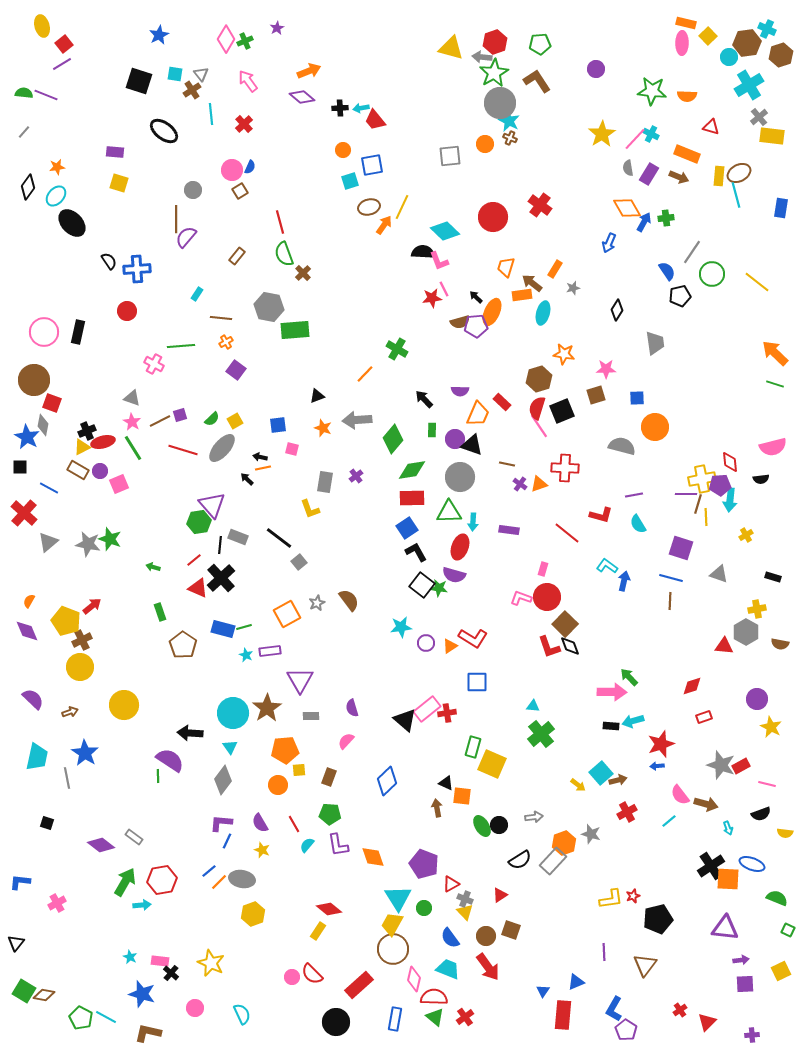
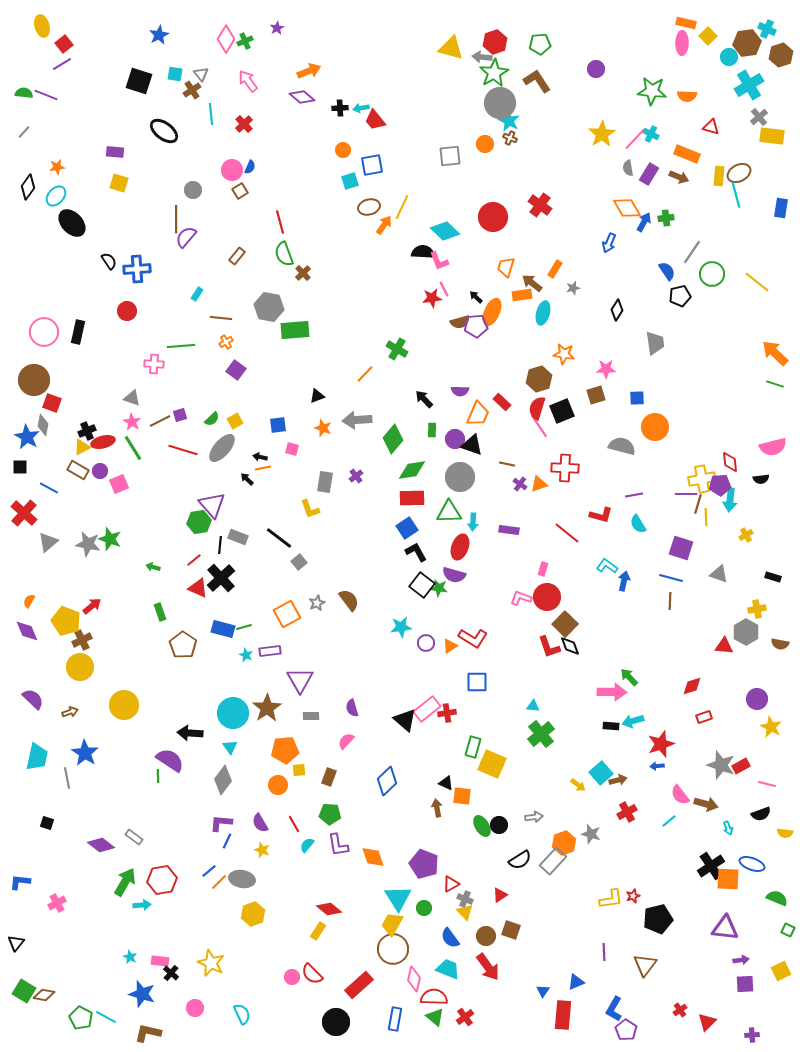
pink cross at (154, 364): rotated 24 degrees counterclockwise
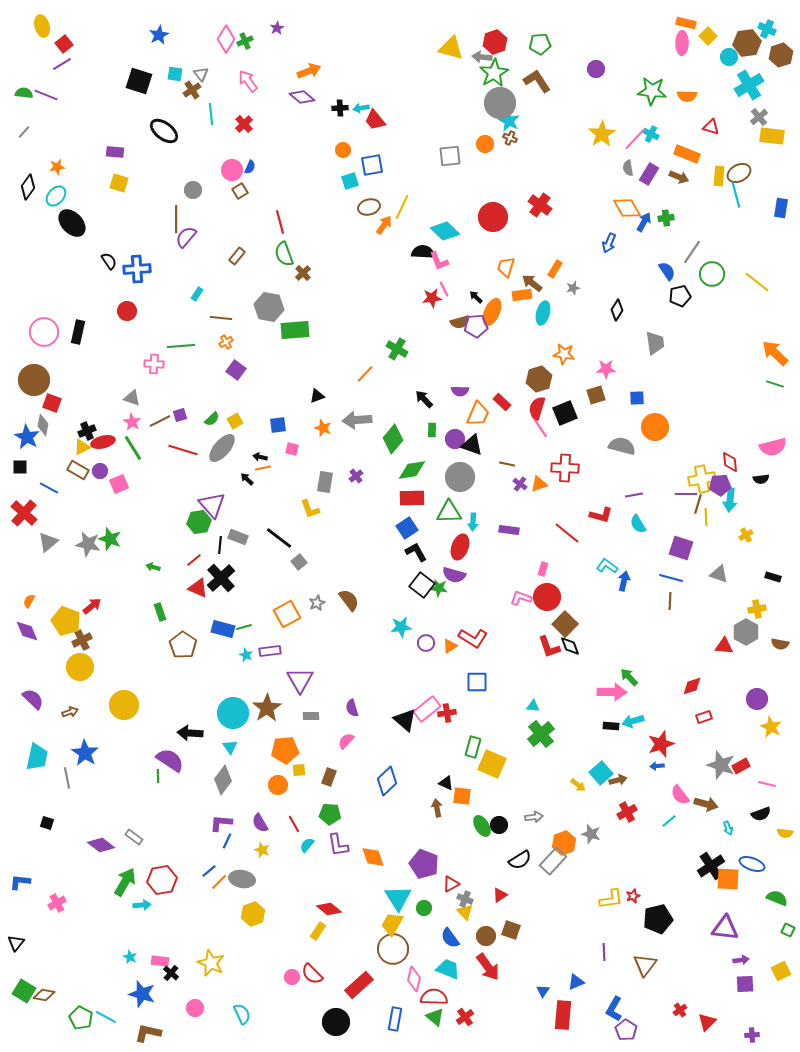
black square at (562, 411): moved 3 px right, 2 px down
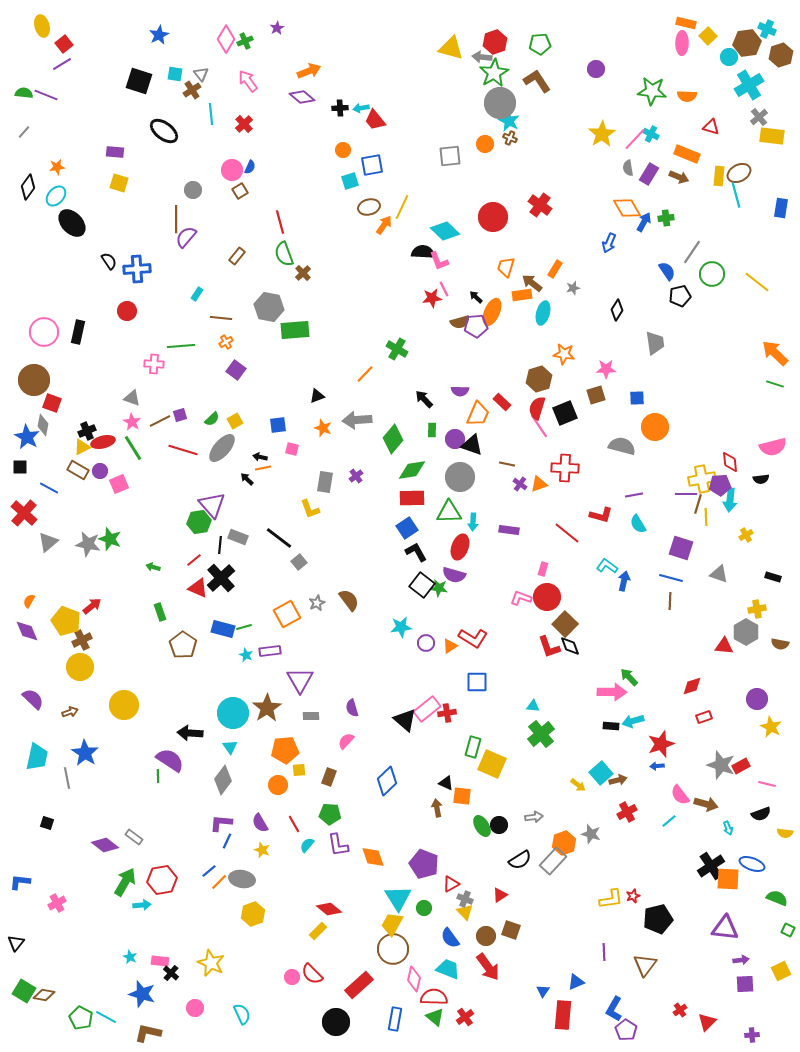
purple diamond at (101, 845): moved 4 px right
yellow rectangle at (318, 931): rotated 12 degrees clockwise
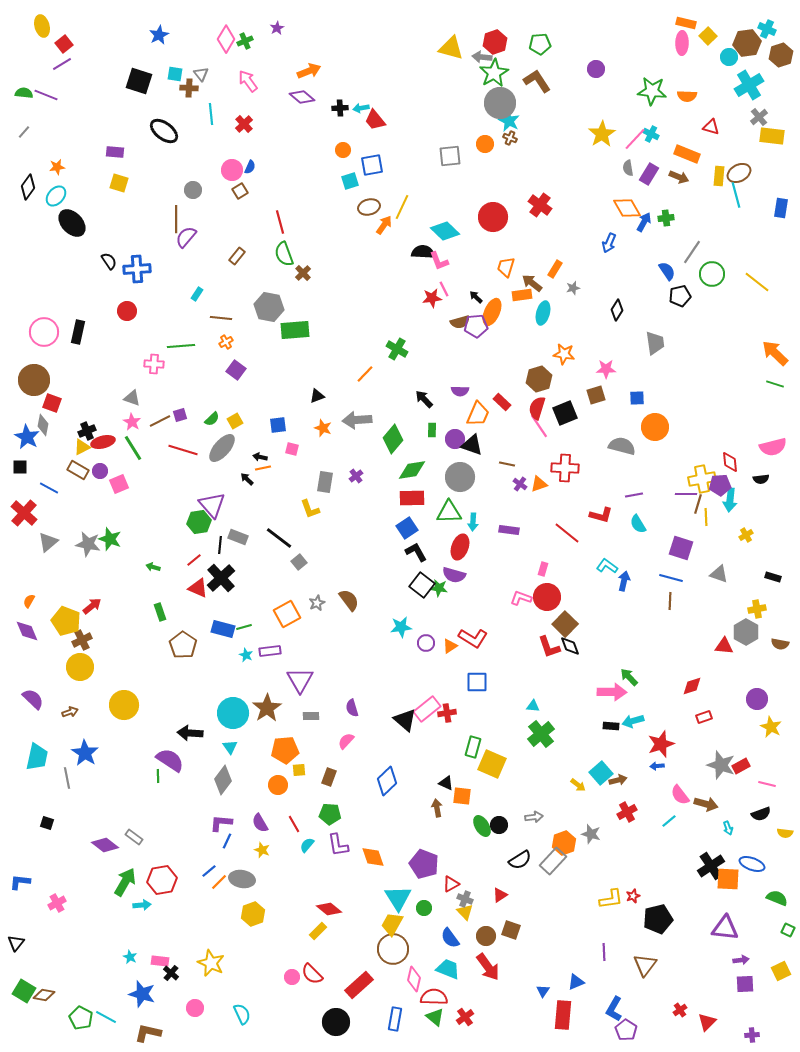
brown cross at (192, 90): moved 3 px left, 2 px up; rotated 36 degrees clockwise
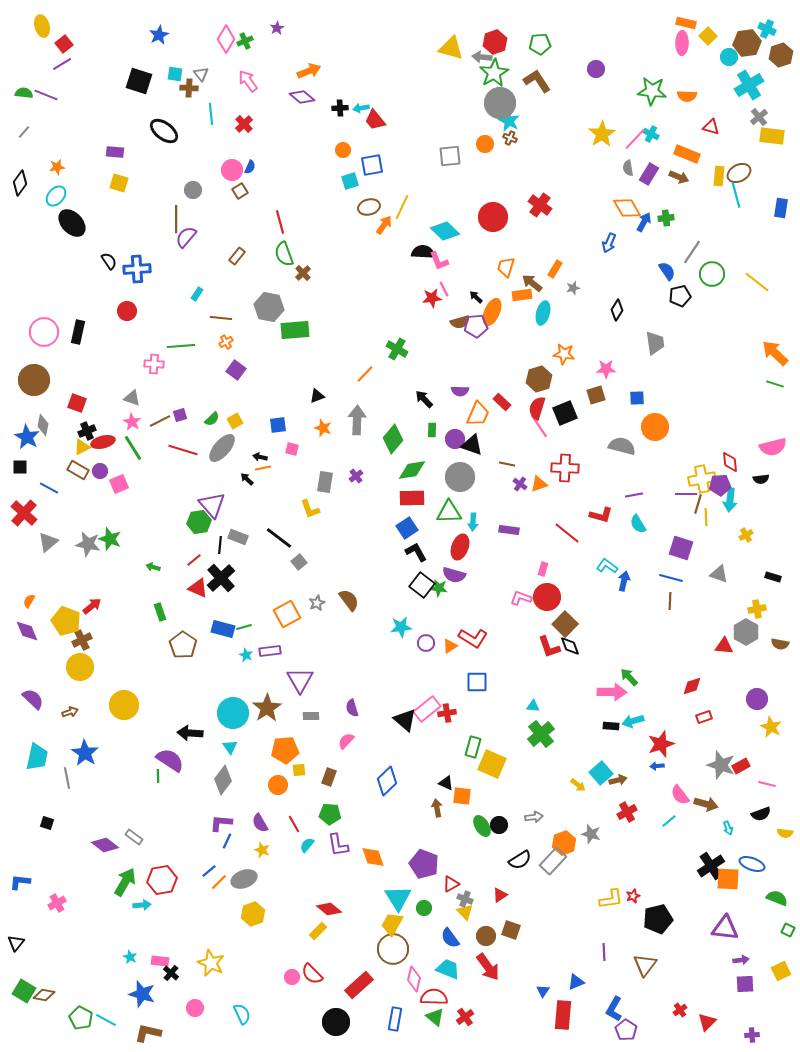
black diamond at (28, 187): moved 8 px left, 4 px up
red square at (52, 403): moved 25 px right
gray arrow at (357, 420): rotated 96 degrees clockwise
gray ellipse at (242, 879): moved 2 px right; rotated 30 degrees counterclockwise
cyan line at (106, 1017): moved 3 px down
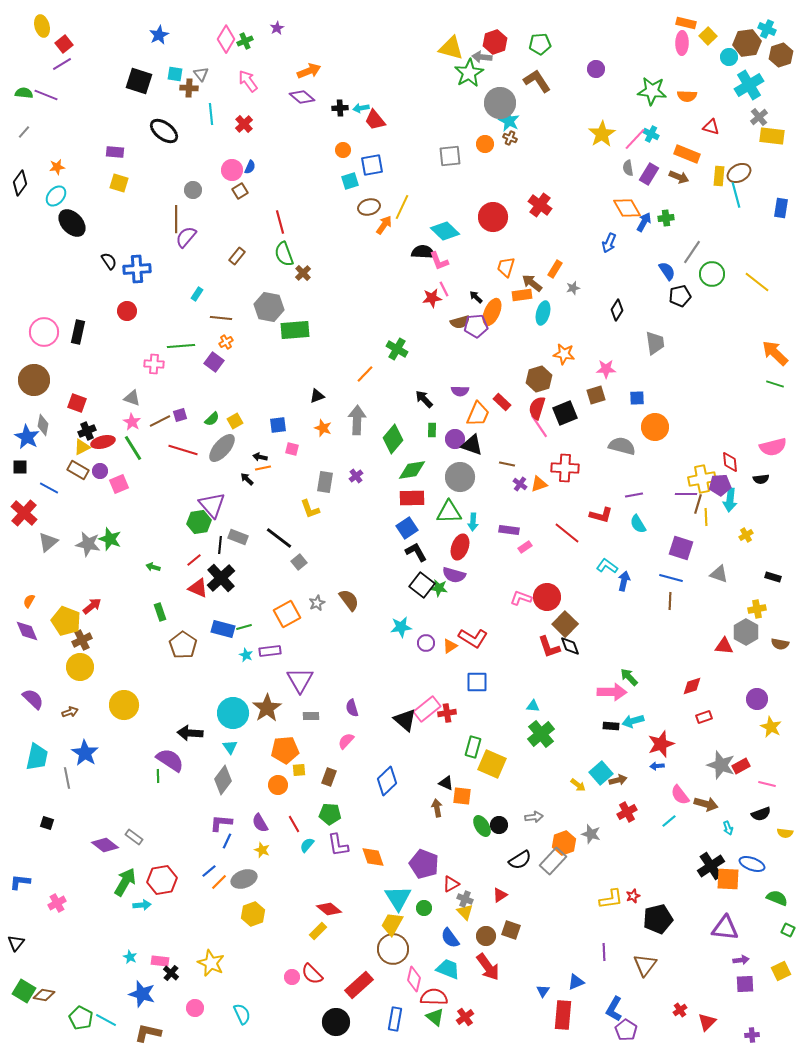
green star at (494, 73): moved 25 px left
purple square at (236, 370): moved 22 px left, 8 px up
pink rectangle at (543, 569): moved 18 px left, 22 px up; rotated 40 degrees clockwise
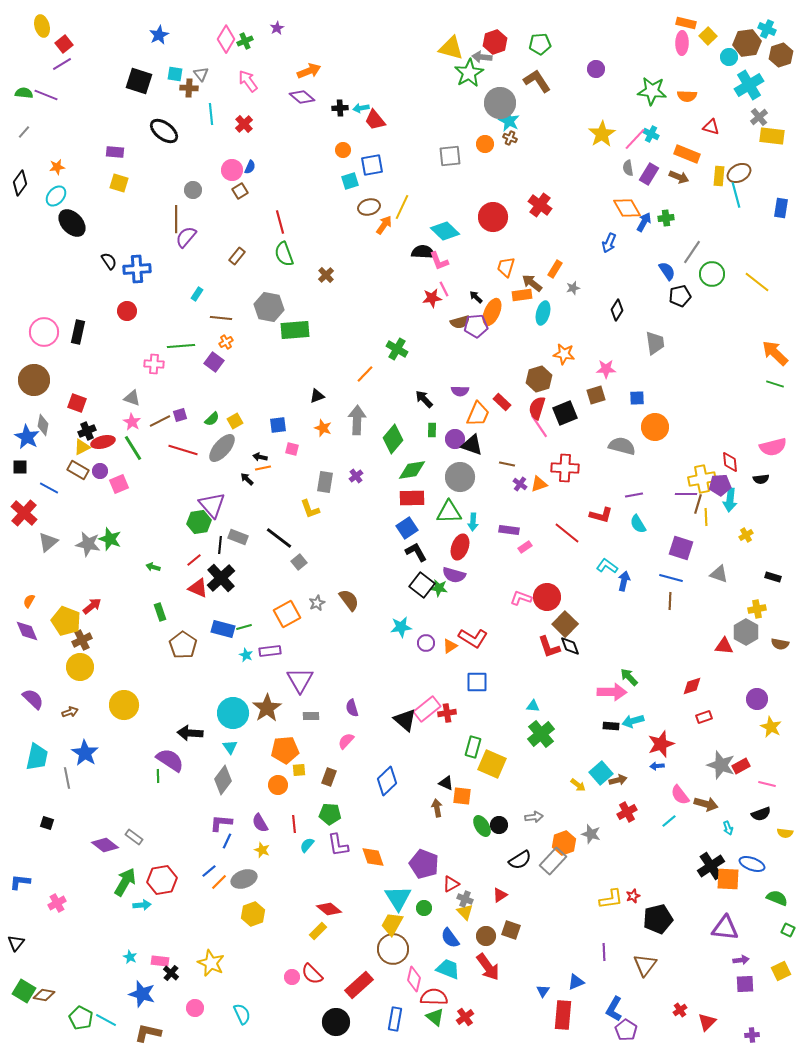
brown cross at (303, 273): moved 23 px right, 2 px down
red line at (294, 824): rotated 24 degrees clockwise
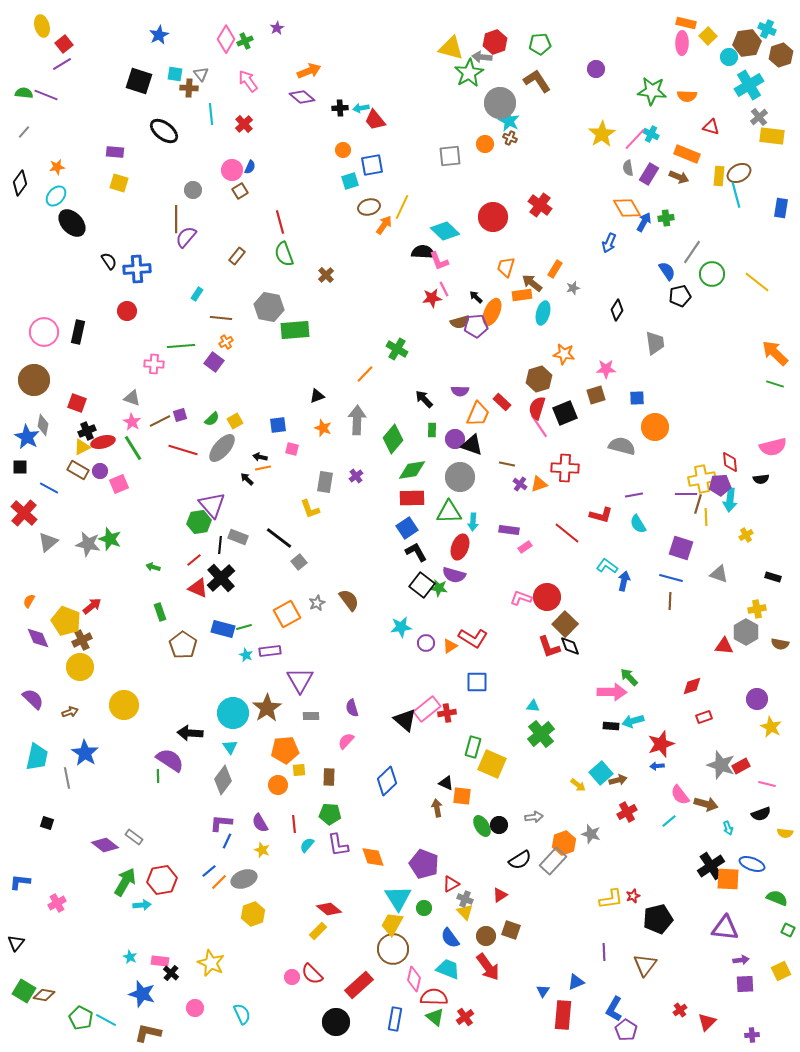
purple diamond at (27, 631): moved 11 px right, 7 px down
brown rectangle at (329, 777): rotated 18 degrees counterclockwise
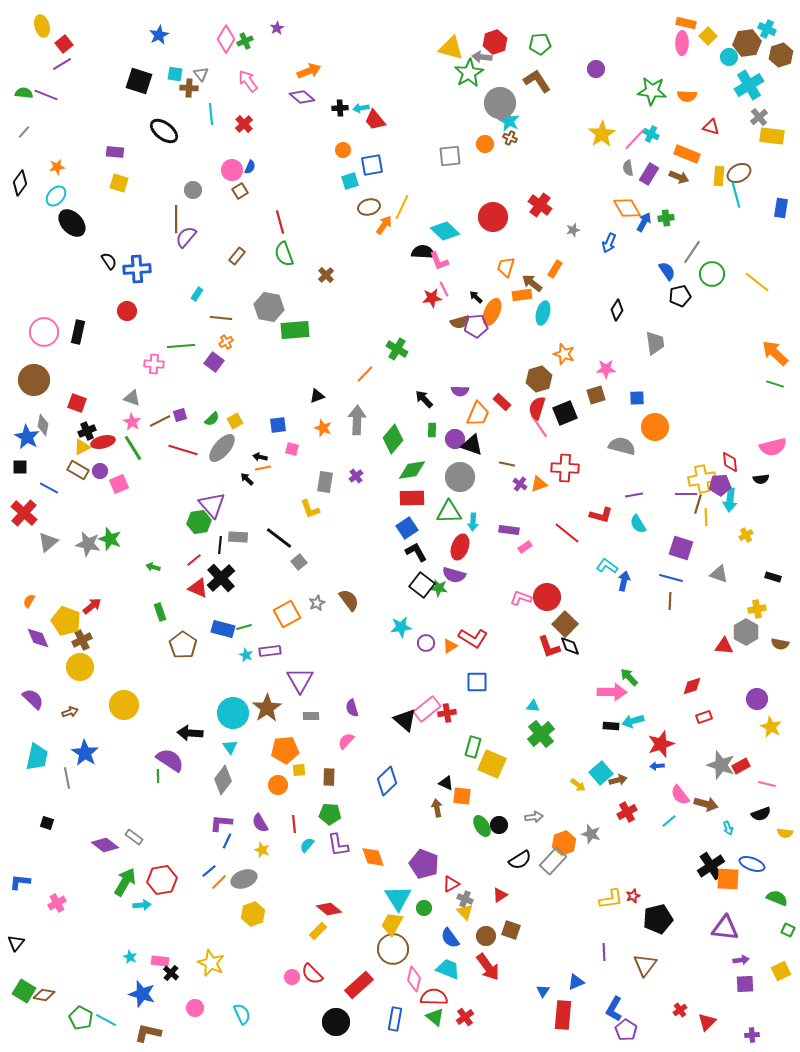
gray star at (573, 288): moved 58 px up
orange star at (564, 354): rotated 10 degrees clockwise
gray rectangle at (238, 537): rotated 18 degrees counterclockwise
